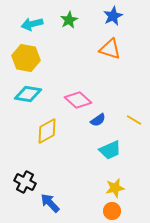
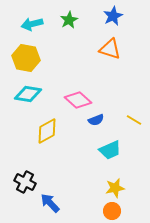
blue semicircle: moved 2 px left; rotated 14 degrees clockwise
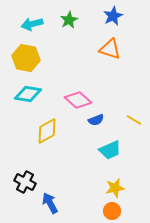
blue arrow: rotated 15 degrees clockwise
